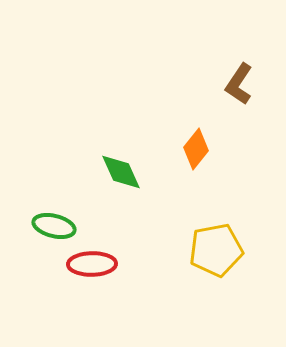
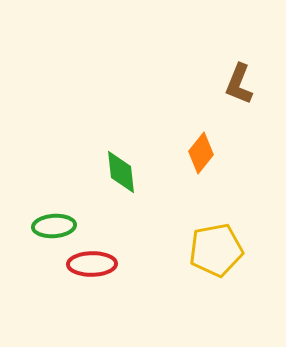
brown L-shape: rotated 12 degrees counterclockwise
orange diamond: moved 5 px right, 4 px down
green diamond: rotated 18 degrees clockwise
green ellipse: rotated 18 degrees counterclockwise
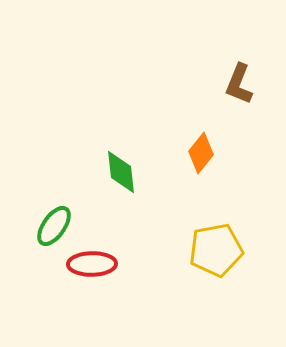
green ellipse: rotated 51 degrees counterclockwise
